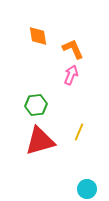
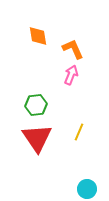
red triangle: moved 3 px left, 3 px up; rotated 48 degrees counterclockwise
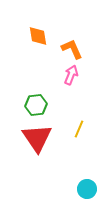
orange L-shape: moved 1 px left
yellow line: moved 3 px up
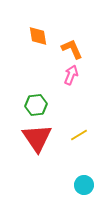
yellow line: moved 6 px down; rotated 36 degrees clockwise
cyan circle: moved 3 px left, 4 px up
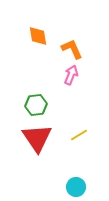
cyan circle: moved 8 px left, 2 px down
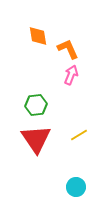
orange L-shape: moved 4 px left
red triangle: moved 1 px left, 1 px down
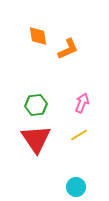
orange L-shape: rotated 90 degrees clockwise
pink arrow: moved 11 px right, 28 px down
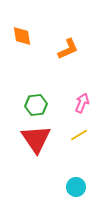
orange diamond: moved 16 px left
